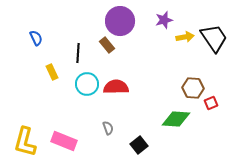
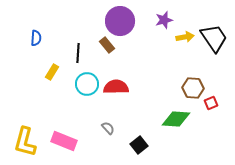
blue semicircle: rotated 28 degrees clockwise
yellow rectangle: rotated 56 degrees clockwise
gray semicircle: rotated 24 degrees counterclockwise
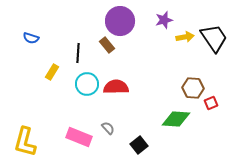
blue semicircle: moved 5 px left; rotated 105 degrees clockwise
pink rectangle: moved 15 px right, 4 px up
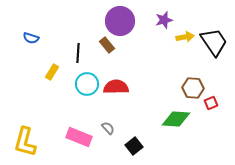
black trapezoid: moved 4 px down
black square: moved 5 px left, 1 px down
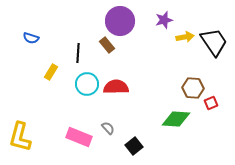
yellow rectangle: moved 1 px left
yellow L-shape: moved 5 px left, 5 px up
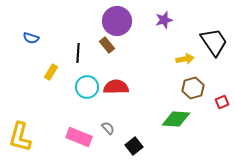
purple circle: moved 3 px left
yellow arrow: moved 22 px down
cyan circle: moved 3 px down
brown hexagon: rotated 20 degrees counterclockwise
red square: moved 11 px right, 1 px up
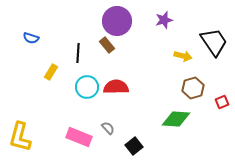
yellow arrow: moved 2 px left, 3 px up; rotated 24 degrees clockwise
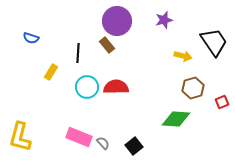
gray semicircle: moved 5 px left, 15 px down
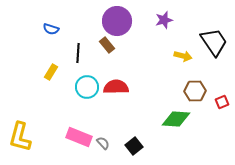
blue semicircle: moved 20 px right, 9 px up
brown hexagon: moved 2 px right, 3 px down; rotated 15 degrees clockwise
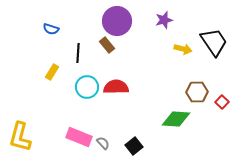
yellow arrow: moved 7 px up
yellow rectangle: moved 1 px right
brown hexagon: moved 2 px right, 1 px down
red square: rotated 24 degrees counterclockwise
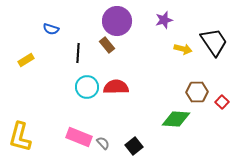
yellow rectangle: moved 26 px left, 12 px up; rotated 28 degrees clockwise
